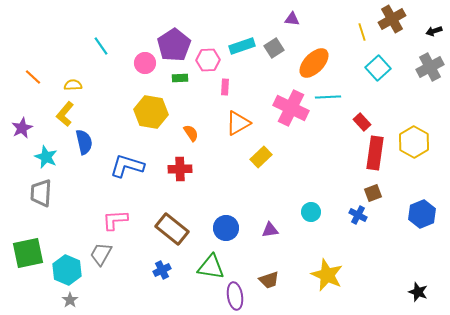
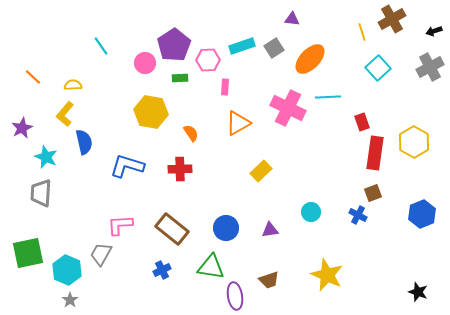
orange ellipse at (314, 63): moved 4 px left, 4 px up
pink cross at (291, 108): moved 3 px left
red rectangle at (362, 122): rotated 24 degrees clockwise
yellow rectangle at (261, 157): moved 14 px down
pink L-shape at (115, 220): moved 5 px right, 5 px down
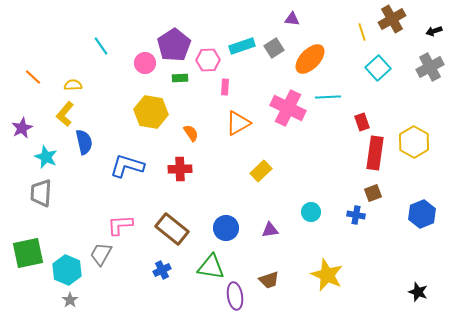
blue cross at (358, 215): moved 2 px left; rotated 18 degrees counterclockwise
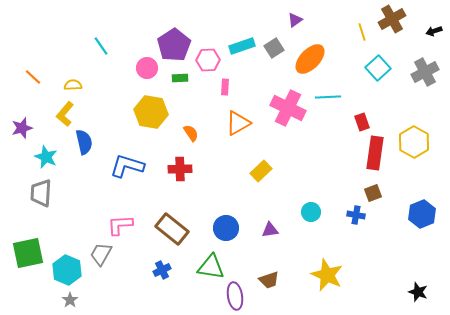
purple triangle at (292, 19): moved 3 px right, 1 px down; rotated 42 degrees counterclockwise
pink circle at (145, 63): moved 2 px right, 5 px down
gray cross at (430, 67): moved 5 px left, 5 px down
purple star at (22, 128): rotated 10 degrees clockwise
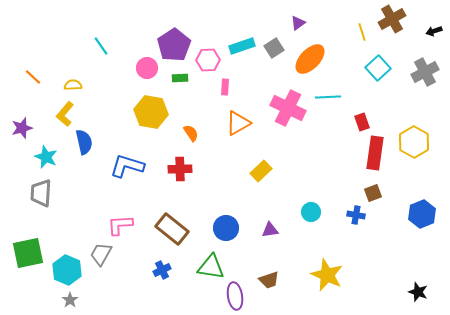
purple triangle at (295, 20): moved 3 px right, 3 px down
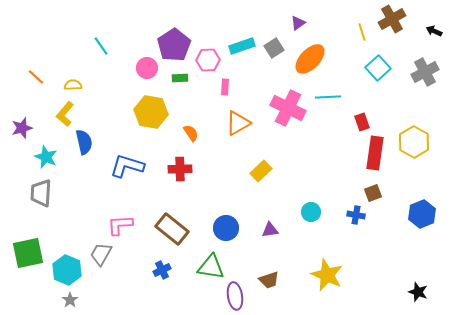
black arrow at (434, 31): rotated 42 degrees clockwise
orange line at (33, 77): moved 3 px right
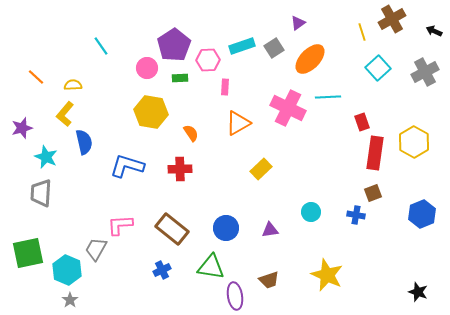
yellow rectangle at (261, 171): moved 2 px up
gray trapezoid at (101, 254): moved 5 px left, 5 px up
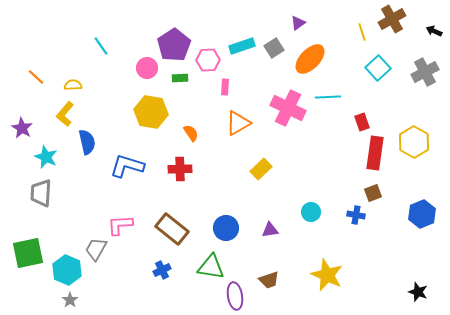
purple star at (22, 128): rotated 25 degrees counterclockwise
blue semicircle at (84, 142): moved 3 px right
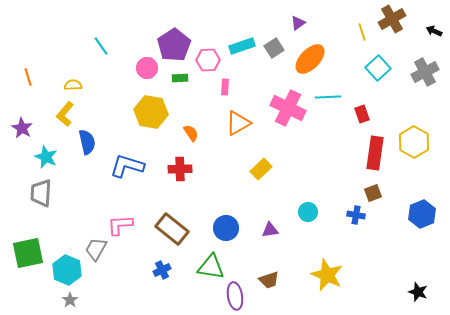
orange line at (36, 77): moved 8 px left; rotated 30 degrees clockwise
red rectangle at (362, 122): moved 8 px up
cyan circle at (311, 212): moved 3 px left
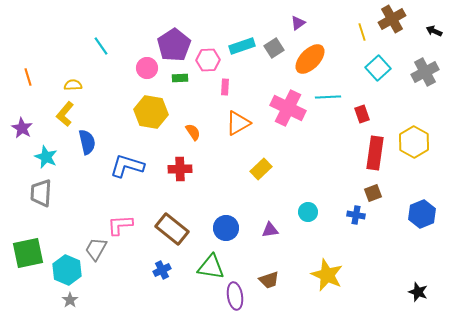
orange semicircle at (191, 133): moved 2 px right, 1 px up
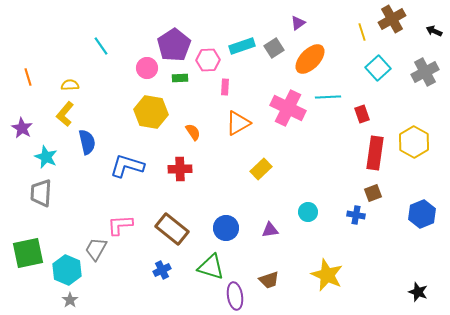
yellow semicircle at (73, 85): moved 3 px left
green triangle at (211, 267): rotated 8 degrees clockwise
